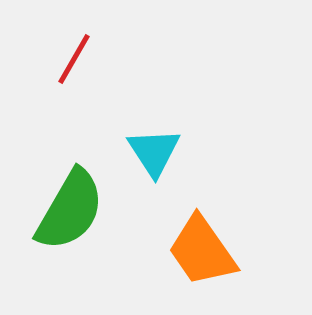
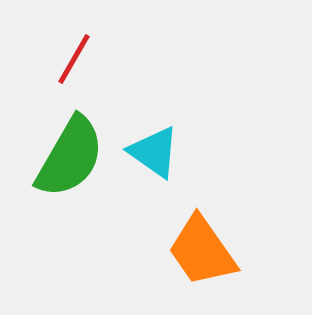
cyan triangle: rotated 22 degrees counterclockwise
green semicircle: moved 53 px up
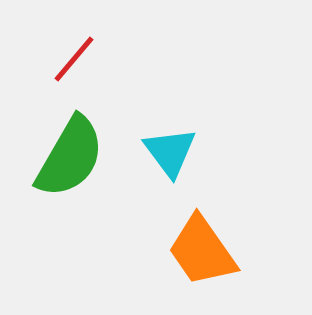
red line: rotated 10 degrees clockwise
cyan triangle: moved 16 px right; rotated 18 degrees clockwise
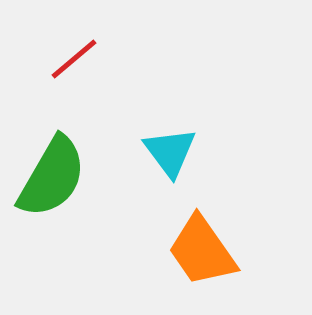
red line: rotated 10 degrees clockwise
green semicircle: moved 18 px left, 20 px down
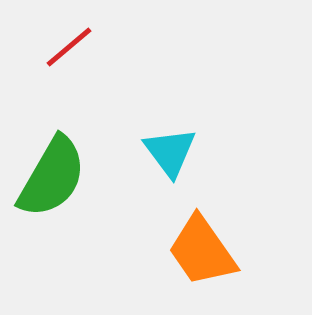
red line: moved 5 px left, 12 px up
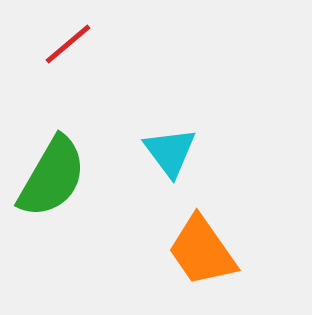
red line: moved 1 px left, 3 px up
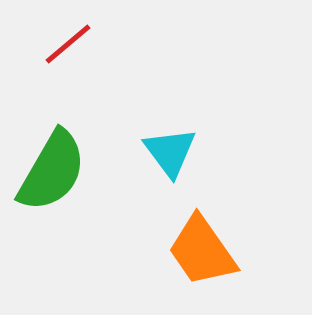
green semicircle: moved 6 px up
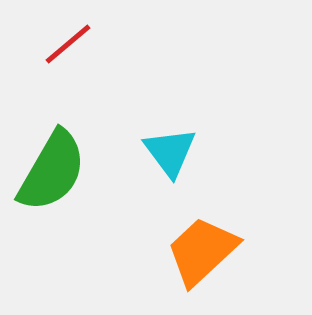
orange trapezoid: rotated 82 degrees clockwise
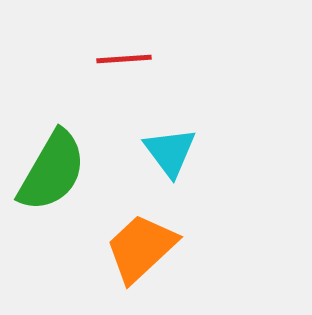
red line: moved 56 px right, 15 px down; rotated 36 degrees clockwise
orange trapezoid: moved 61 px left, 3 px up
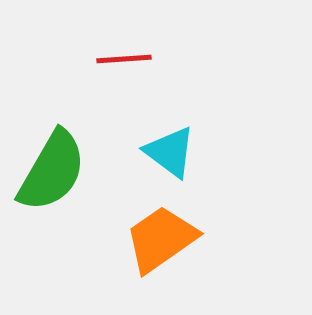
cyan triangle: rotated 16 degrees counterclockwise
orange trapezoid: moved 20 px right, 9 px up; rotated 8 degrees clockwise
